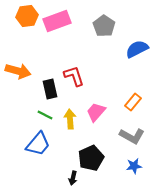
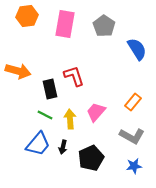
pink rectangle: moved 8 px right, 3 px down; rotated 60 degrees counterclockwise
blue semicircle: rotated 85 degrees clockwise
black arrow: moved 10 px left, 31 px up
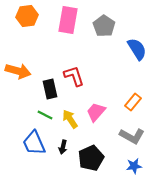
pink rectangle: moved 3 px right, 4 px up
yellow arrow: rotated 30 degrees counterclockwise
blue trapezoid: moved 4 px left, 1 px up; rotated 116 degrees clockwise
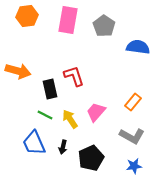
blue semicircle: moved 1 px right, 2 px up; rotated 50 degrees counterclockwise
